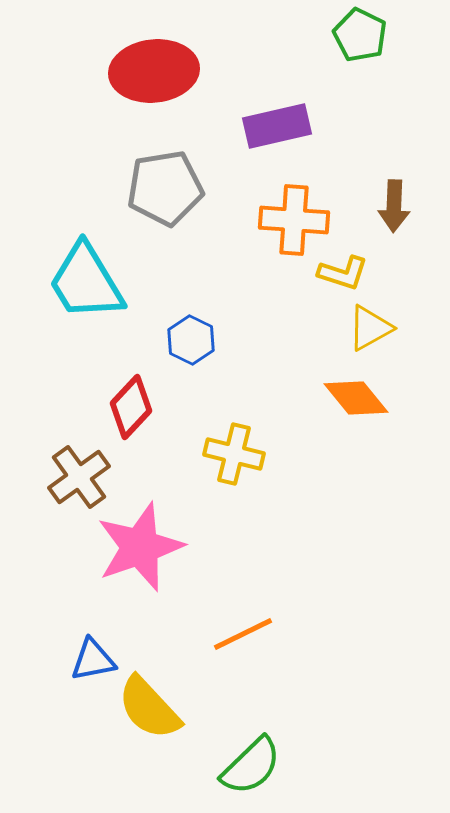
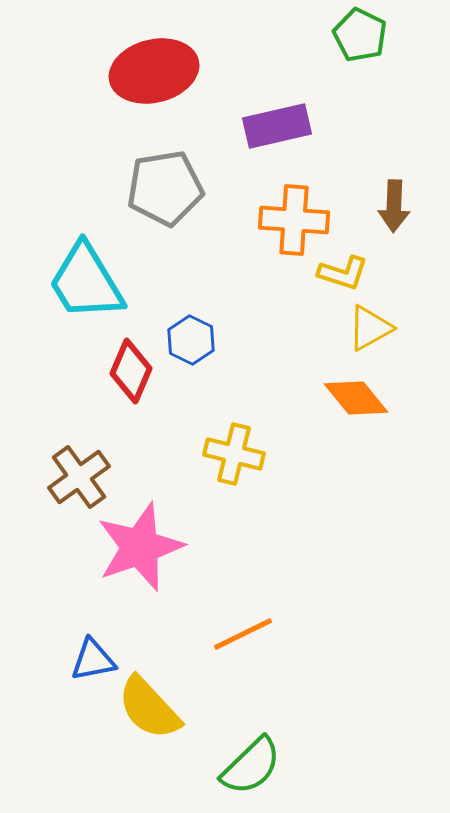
red ellipse: rotated 8 degrees counterclockwise
red diamond: moved 36 px up; rotated 20 degrees counterclockwise
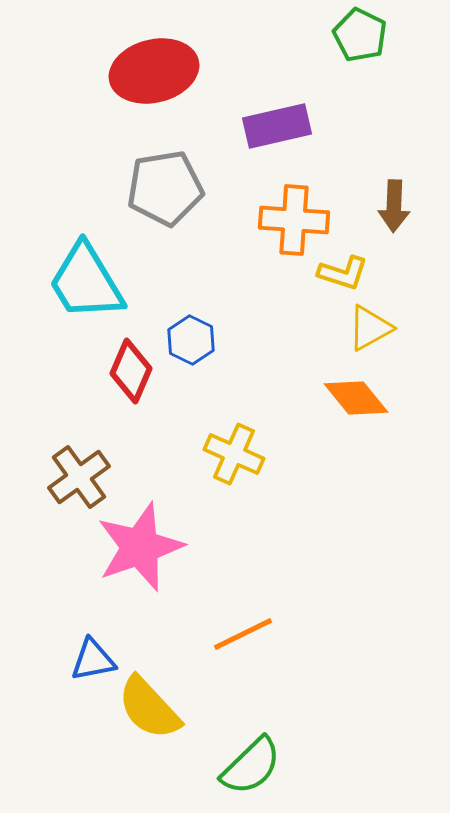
yellow cross: rotated 10 degrees clockwise
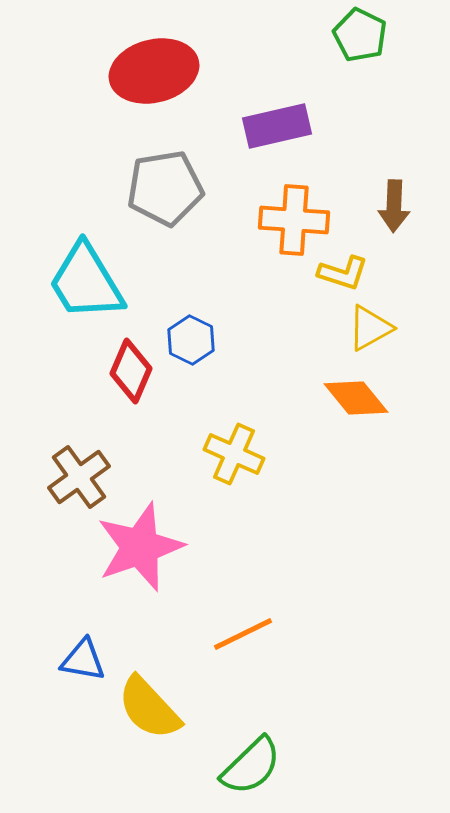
blue triangle: moved 10 px left; rotated 21 degrees clockwise
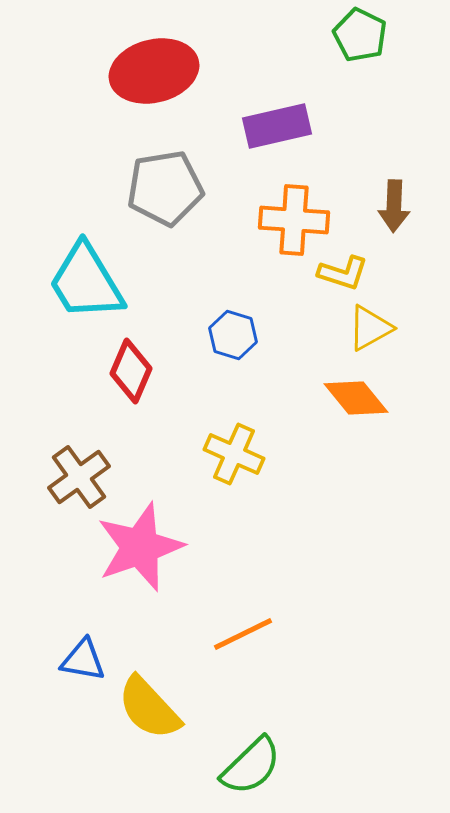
blue hexagon: moved 42 px right, 5 px up; rotated 9 degrees counterclockwise
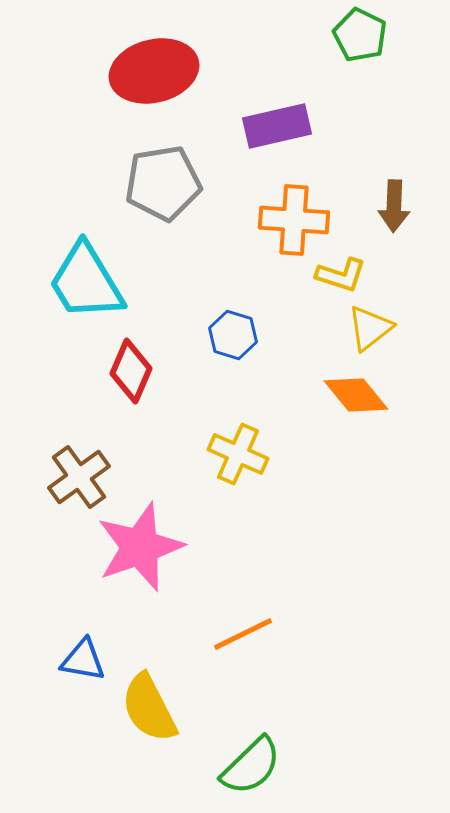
gray pentagon: moved 2 px left, 5 px up
yellow L-shape: moved 2 px left, 2 px down
yellow triangle: rotated 9 degrees counterclockwise
orange diamond: moved 3 px up
yellow cross: moved 4 px right
yellow semicircle: rotated 16 degrees clockwise
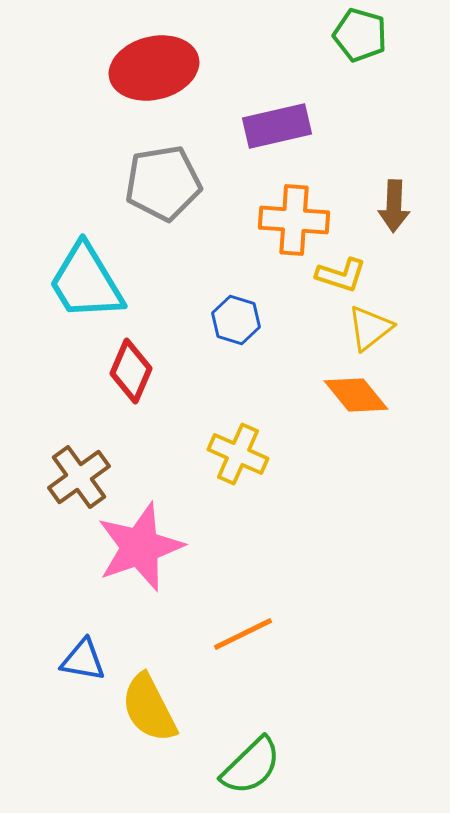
green pentagon: rotated 10 degrees counterclockwise
red ellipse: moved 3 px up
blue hexagon: moved 3 px right, 15 px up
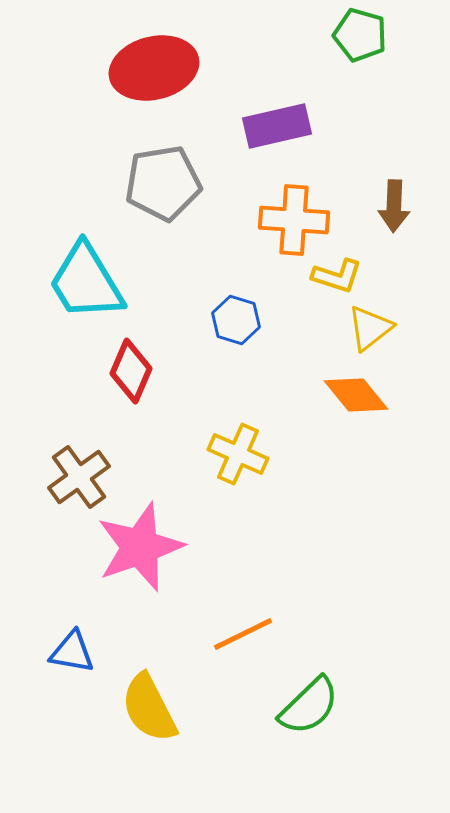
yellow L-shape: moved 4 px left, 1 px down
blue triangle: moved 11 px left, 8 px up
green semicircle: moved 58 px right, 60 px up
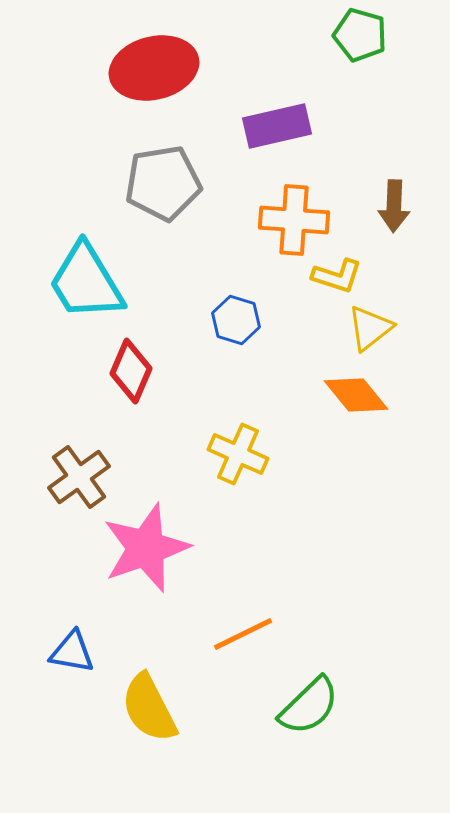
pink star: moved 6 px right, 1 px down
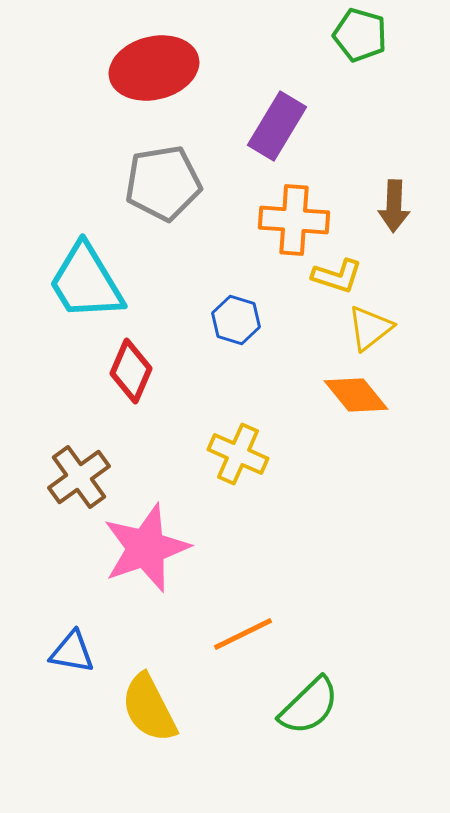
purple rectangle: rotated 46 degrees counterclockwise
